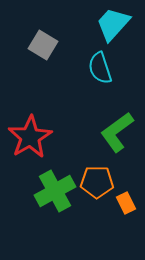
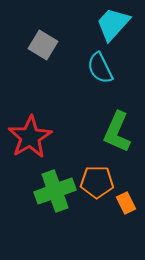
cyan semicircle: rotated 8 degrees counterclockwise
green L-shape: rotated 30 degrees counterclockwise
green cross: rotated 9 degrees clockwise
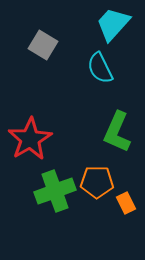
red star: moved 2 px down
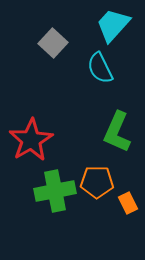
cyan trapezoid: moved 1 px down
gray square: moved 10 px right, 2 px up; rotated 12 degrees clockwise
red star: moved 1 px right, 1 px down
green cross: rotated 9 degrees clockwise
orange rectangle: moved 2 px right
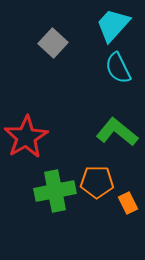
cyan semicircle: moved 18 px right
green L-shape: rotated 105 degrees clockwise
red star: moved 5 px left, 3 px up
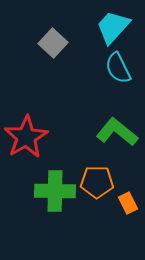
cyan trapezoid: moved 2 px down
green cross: rotated 12 degrees clockwise
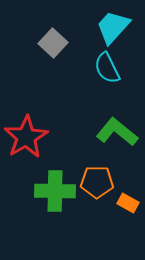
cyan semicircle: moved 11 px left
orange rectangle: rotated 35 degrees counterclockwise
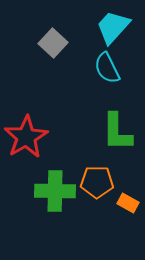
green L-shape: rotated 129 degrees counterclockwise
